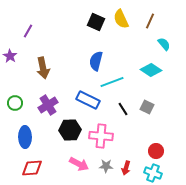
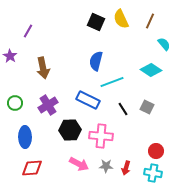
cyan cross: rotated 12 degrees counterclockwise
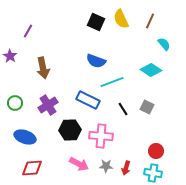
blue semicircle: rotated 84 degrees counterclockwise
blue ellipse: rotated 70 degrees counterclockwise
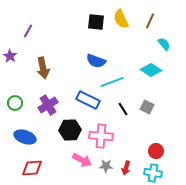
black square: rotated 18 degrees counterclockwise
pink arrow: moved 3 px right, 4 px up
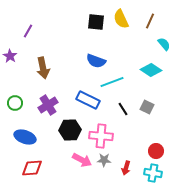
gray star: moved 2 px left, 6 px up
